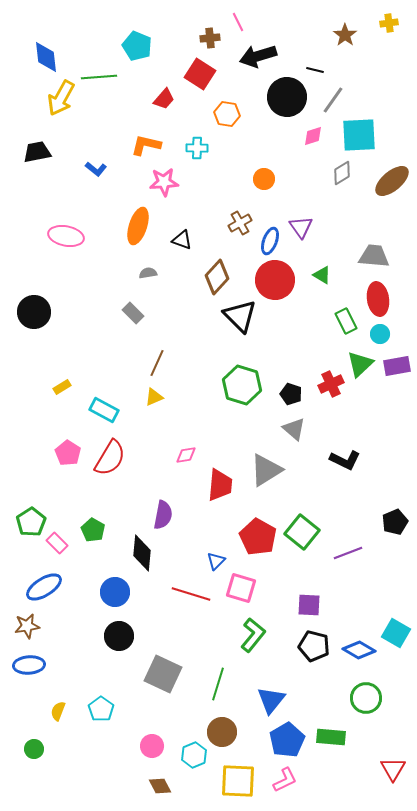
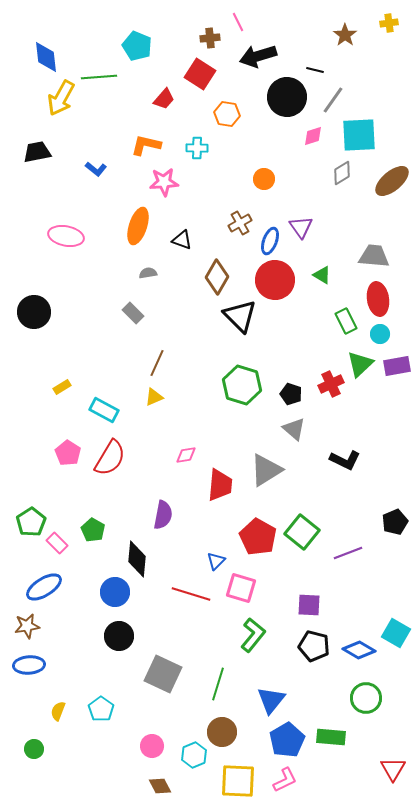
brown diamond at (217, 277): rotated 12 degrees counterclockwise
black diamond at (142, 553): moved 5 px left, 6 px down
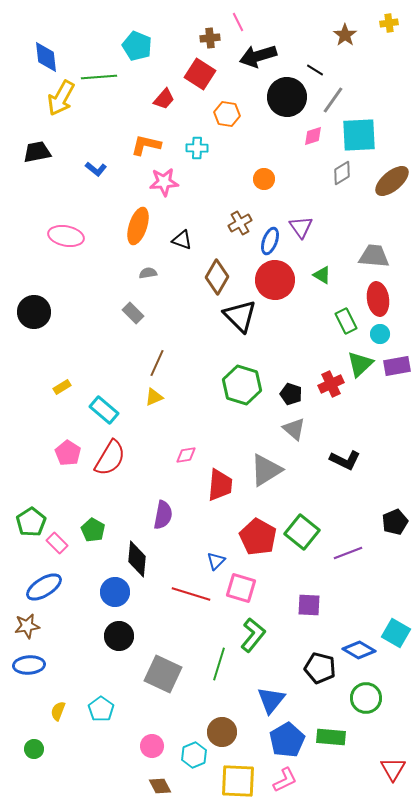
black line at (315, 70): rotated 18 degrees clockwise
cyan rectangle at (104, 410): rotated 12 degrees clockwise
black pentagon at (314, 646): moved 6 px right, 22 px down
green line at (218, 684): moved 1 px right, 20 px up
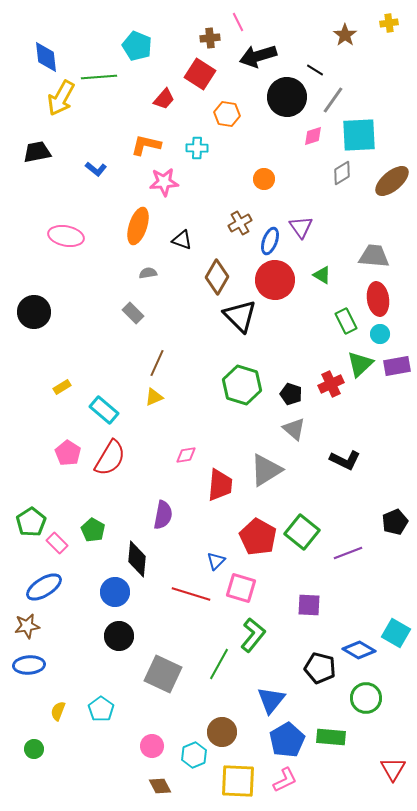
green line at (219, 664): rotated 12 degrees clockwise
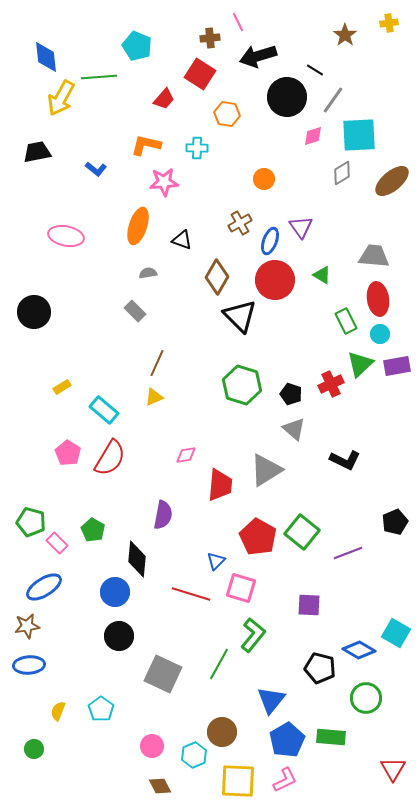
gray rectangle at (133, 313): moved 2 px right, 2 px up
green pentagon at (31, 522): rotated 24 degrees counterclockwise
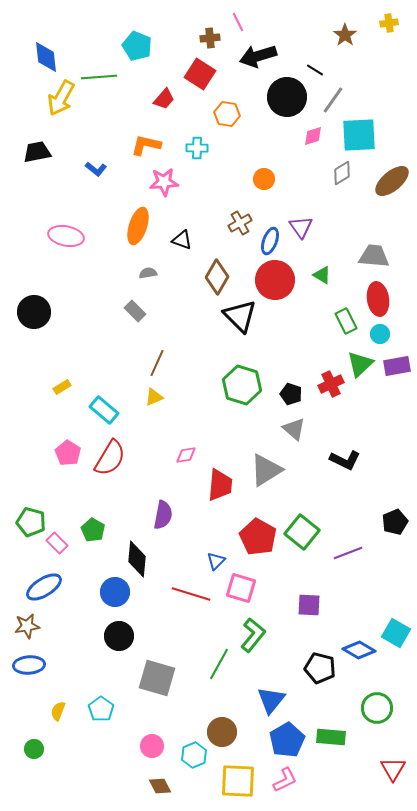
gray square at (163, 674): moved 6 px left, 4 px down; rotated 9 degrees counterclockwise
green circle at (366, 698): moved 11 px right, 10 px down
